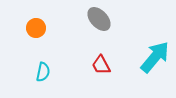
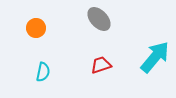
red trapezoid: rotated 100 degrees clockwise
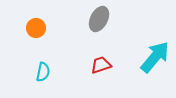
gray ellipse: rotated 70 degrees clockwise
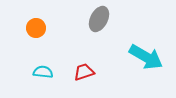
cyan arrow: moved 9 px left; rotated 80 degrees clockwise
red trapezoid: moved 17 px left, 7 px down
cyan semicircle: rotated 96 degrees counterclockwise
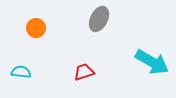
cyan arrow: moved 6 px right, 5 px down
cyan semicircle: moved 22 px left
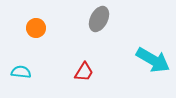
cyan arrow: moved 1 px right, 2 px up
red trapezoid: rotated 140 degrees clockwise
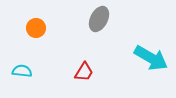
cyan arrow: moved 2 px left, 2 px up
cyan semicircle: moved 1 px right, 1 px up
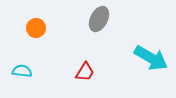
red trapezoid: moved 1 px right
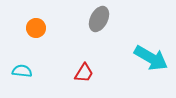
red trapezoid: moved 1 px left, 1 px down
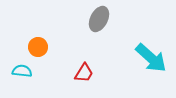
orange circle: moved 2 px right, 19 px down
cyan arrow: rotated 12 degrees clockwise
